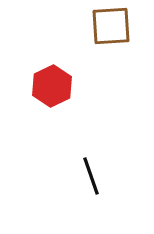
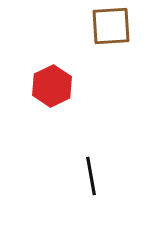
black line: rotated 9 degrees clockwise
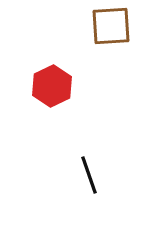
black line: moved 2 px left, 1 px up; rotated 9 degrees counterclockwise
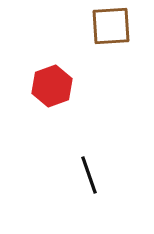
red hexagon: rotated 6 degrees clockwise
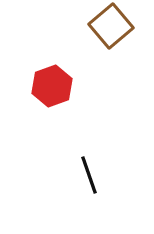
brown square: rotated 36 degrees counterclockwise
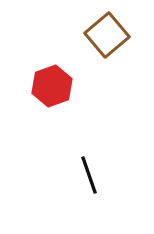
brown square: moved 4 px left, 9 px down
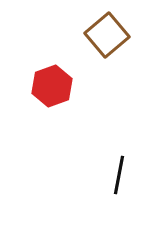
black line: moved 30 px right; rotated 30 degrees clockwise
